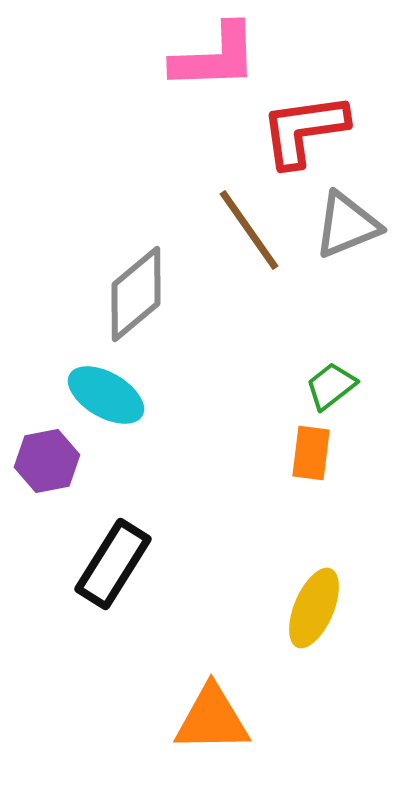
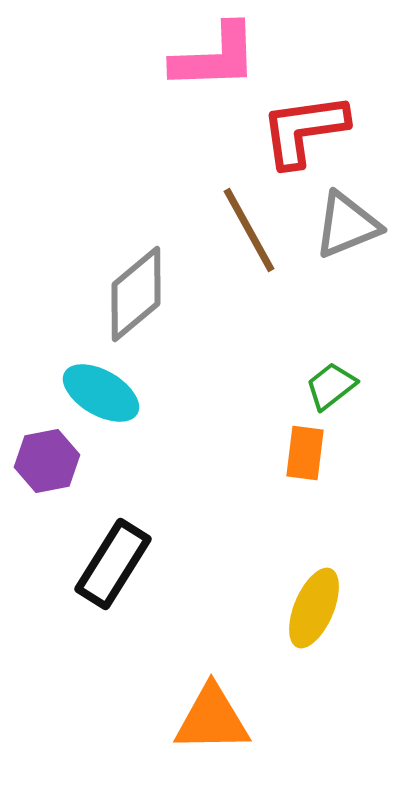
brown line: rotated 6 degrees clockwise
cyan ellipse: moved 5 px left, 2 px up
orange rectangle: moved 6 px left
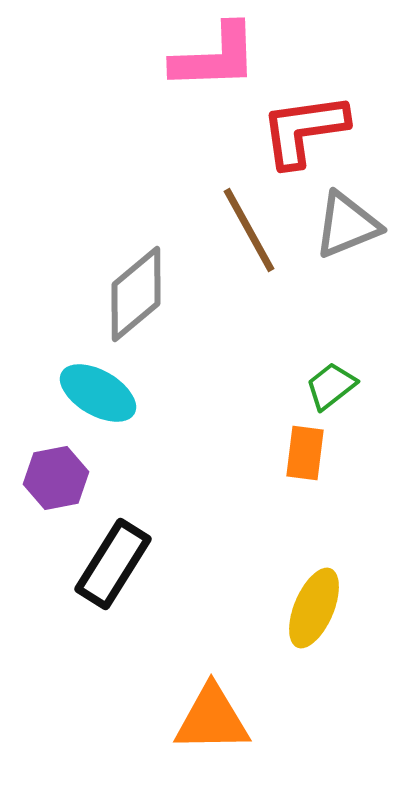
cyan ellipse: moved 3 px left
purple hexagon: moved 9 px right, 17 px down
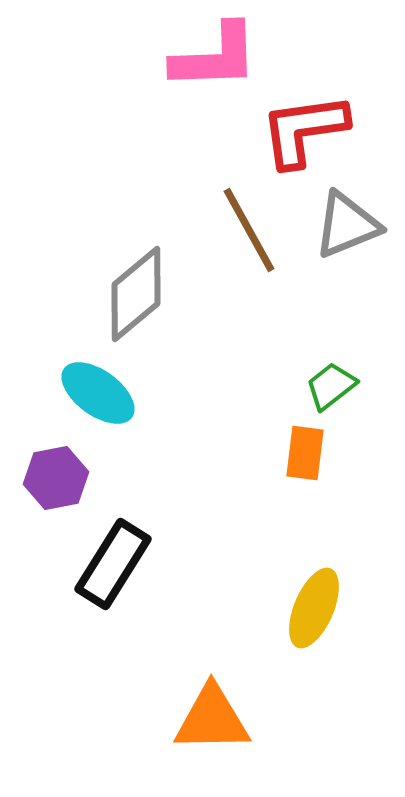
cyan ellipse: rotated 6 degrees clockwise
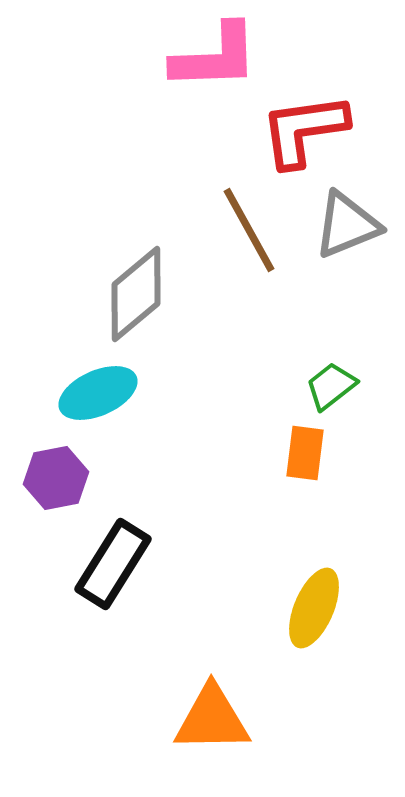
cyan ellipse: rotated 60 degrees counterclockwise
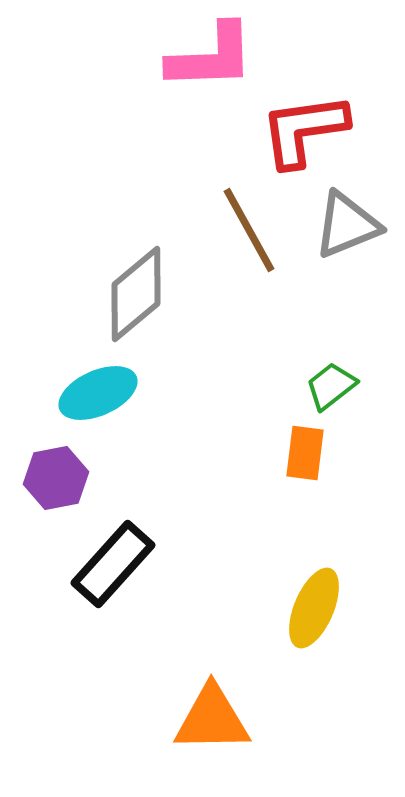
pink L-shape: moved 4 px left
black rectangle: rotated 10 degrees clockwise
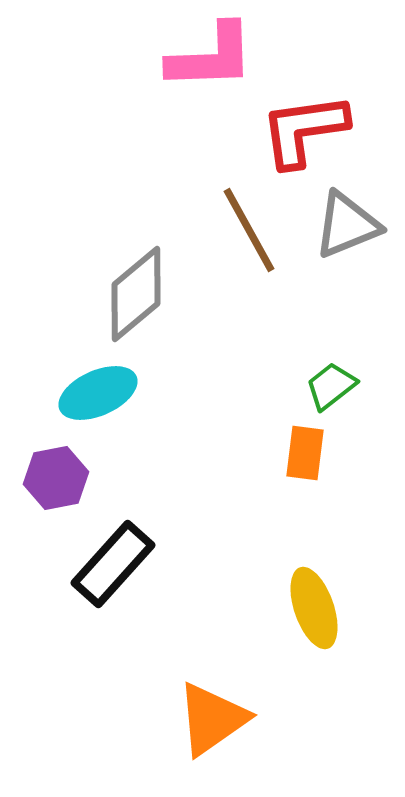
yellow ellipse: rotated 42 degrees counterclockwise
orange triangle: rotated 34 degrees counterclockwise
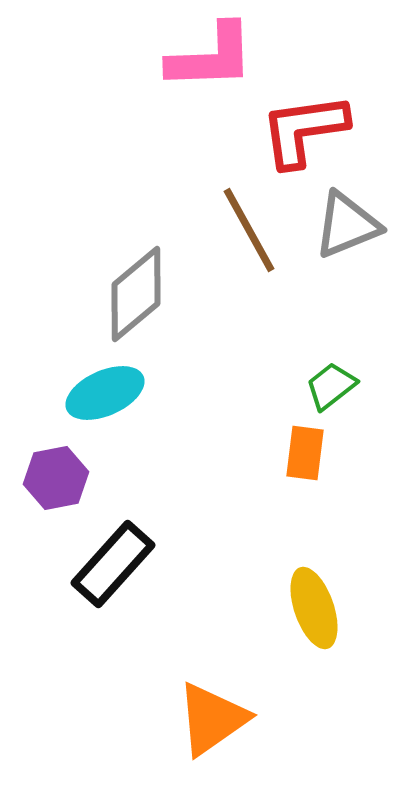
cyan ellipse: moved 7 px right
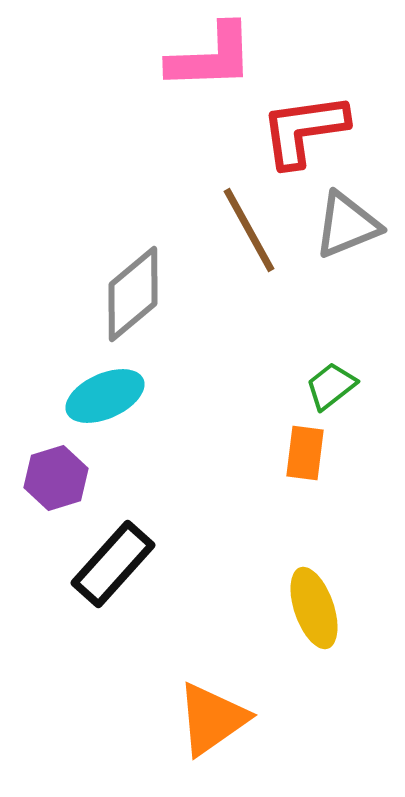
gray diamond: moved 3 px left
cyan ellipse: moved 3 px down
purple hexagon: rotated 6 degrees counterclockwise
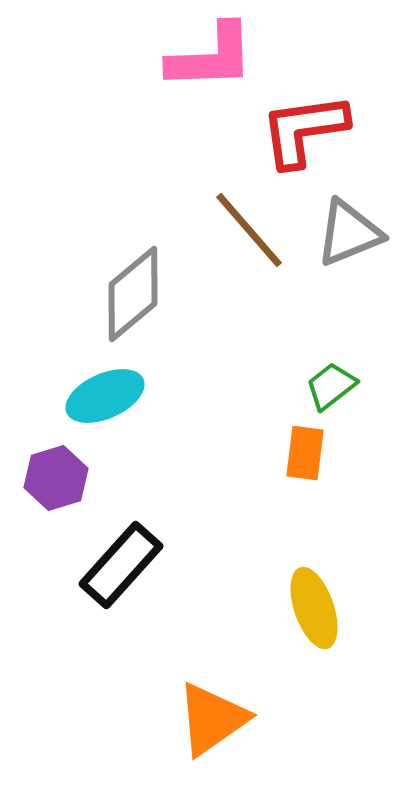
gray triangle: moved 2 px right, 8 px down
brown line: rotated 12 degrees counterclockwise
black rectangle: moved 8 px right, 1 px down
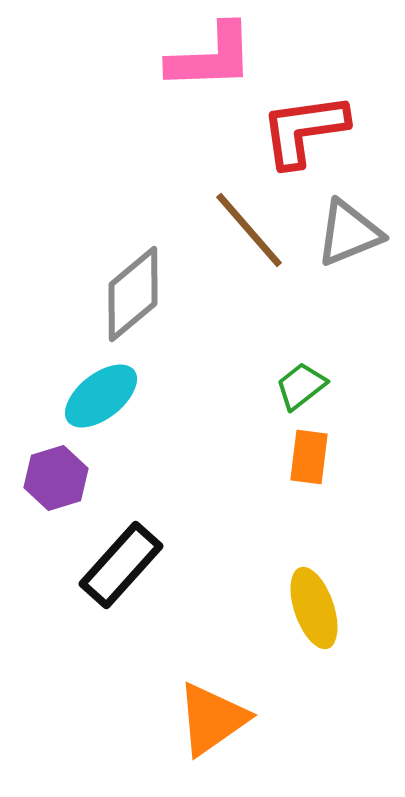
green trapezoid: moved 30 px left
cyan ellipse: moved 4 px left; rotated 14 degrees counterclockwise
orange rectangle: moved 4 px right, 4 px down
